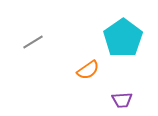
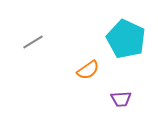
cyan pentagon: moved 3 px right, 1 px down; rotated 12 degrees counterclockwise
purple trapezoid: moved 1 px left, 1 px up
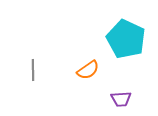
gray line: moved 28 px down; rotated 60 degrees counterclockwise
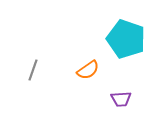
cyan pentagon: rotated 6 degrees counterclockwise
gray line: rotated 20 degrees clockwise
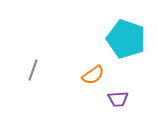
orange semicircle: moved 5 px right, 5 px down
purple trapezoid: moved 3 px left
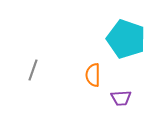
orange semicircle: rotated 125 degrees clockwise
purple trapezoid: moved 3 px right, 1 px up
